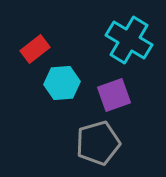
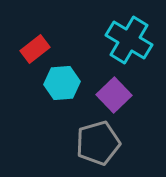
purple square: rotated 24 degrees counterclockwise
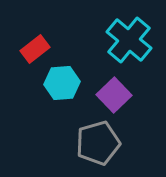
cyan cross: rotated 9 degrees clockwise
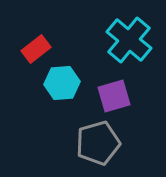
red rectangle: moved 1 px right
purple square: moved 1 px down; rotated 28 degrees clockwise
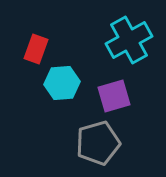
cyan cross: rotated 21 degrees clockwise
red rectangle: rotated 32 degrees counterclockwise
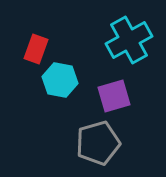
cyan hexagon: moved 2 px left, 3 px up; rotated 16 degrees clockwise
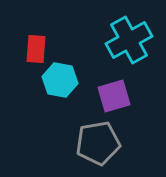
red rectangle: rotated 16 degrees counterclockwise
gray pentagon: rotated 6 degrees clockwise
